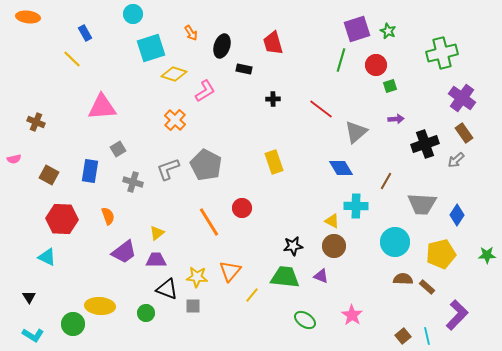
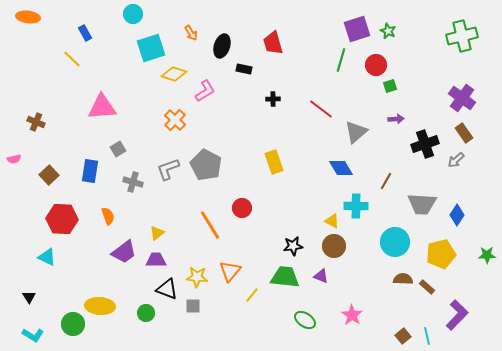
green cross at (442, 53): moved 20 px right, 17 px up
brown square at (49, 175): rotated 18 degrees clockwise
orange line at (209, 222): moved 1 px right, 3 px down
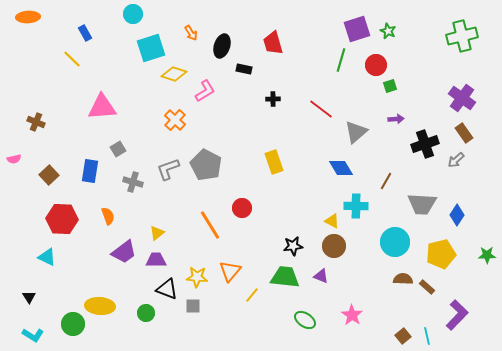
orange ellipse at (28, 17): rotated 10 degrees counterclockwise
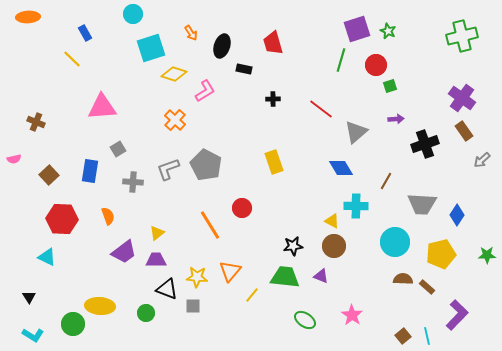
brown rectangle at (464, 133): moved 2 px up
gray arrow at (456, 160): moved 26 px right
gray cross at (133, 182): rotated 12 degrees counterclockwise
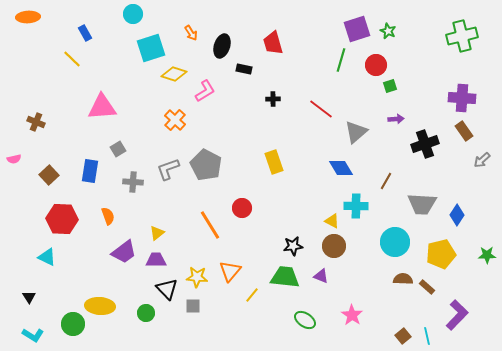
purple cross at (462, 98): rotated 32 degrees counterclockwise
black triangle at (167, 289): rotated 25 degrees clockwise
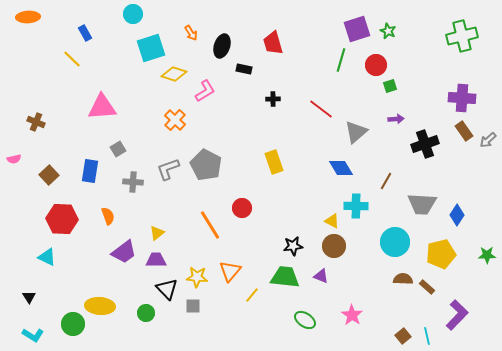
gray arrow at (482, 160): moved 6 px right, 20 px up
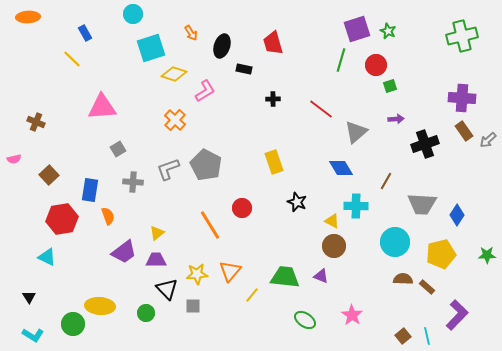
blue rectangle at (90, 171): moved 19 px down
red hexagon at (62, 219): rotated 12 degrees counterclockwise
black star at (293, 246): moved 4 px right, 44 px up; rotated 30 degrees clockwise
yellow star at (197, 277): moved 3 px up; rotated 10 degrees counterclockwise
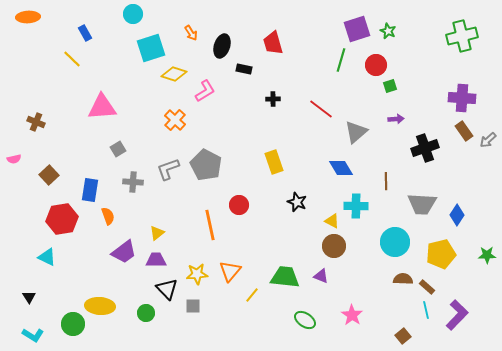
black cross at (425, 144): moved 4 px down
brown line at (386, 181): rotated 30 degrees counterclockwise
red circle at (242, 208): moved 3 px left, 3 px up
orange line at (210, 225): rotated 20 degrees clockwise
cyan line at (427, 336): moved 1 px left, 26 px up
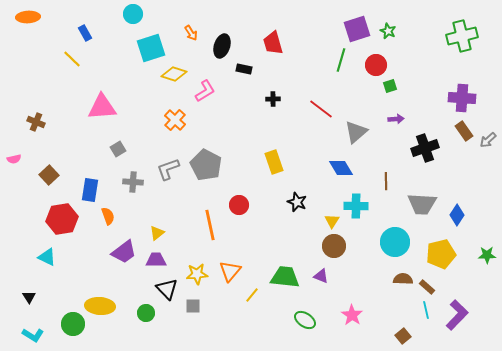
yellow triangle at (332, 221): rotated 35 degrees clockwise
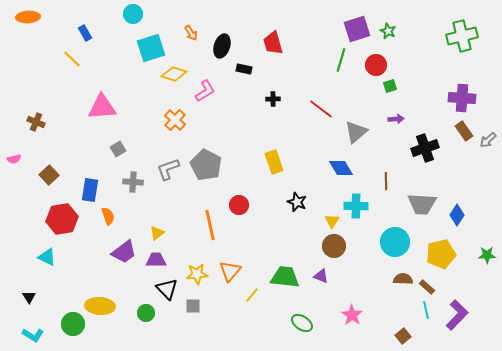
green ellipse at (305, 320): moved 3 px left, 3 px down
